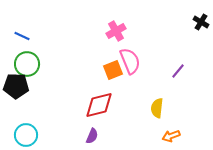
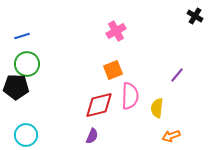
black cross: moved 6 px left, 6 px up
blue line: rotated 42 degrees counterclockwise
pink semicircle: moved 35 px down; rotated 24 degrees clockwise
purple line: moved 1 px left, 4 px down
black pentagon: moved 1 px down
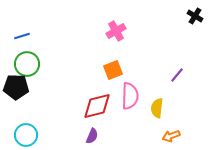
red diamond: moved 2 px left, 1 px down
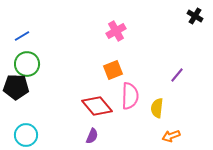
blue line: rotated 14 degrees counterclockwise
red diamond: rotated 64 degrees clockwise
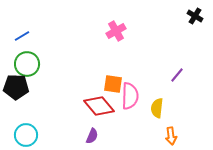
orange square: moved 14 px down; rotated 30 degrees clockwise
red diamond: moved 2 px right
orange arrow: rotated 78 degrees counterclockwise
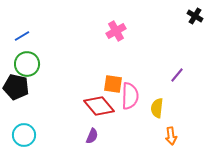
black pentagon: rotated 10 degrees clockwise
cyan circle: moved 2 px left
